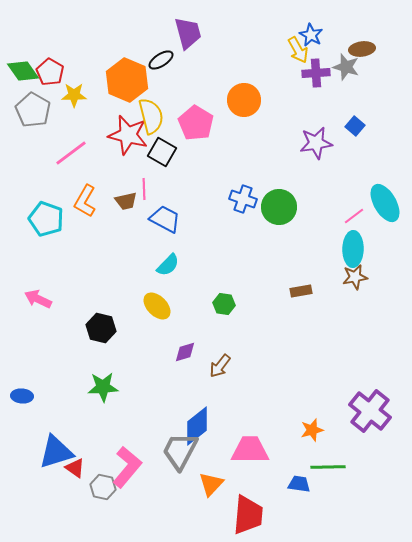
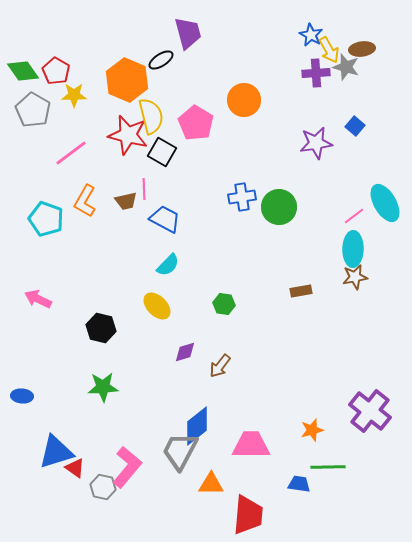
yellow arrow at (298, 50): moved 31 px right
red pentagon at (50, 72): moved 6 px right, 1 px up
blue cross at (243, 199): moved 1 px left, 2 px up; rotated 28 degrees counterclockwise
pink trapezoid at (250, 450): moved 1 px right, 5 px up
orange triangle at (211, 484): rotated 48 degrees clockwise
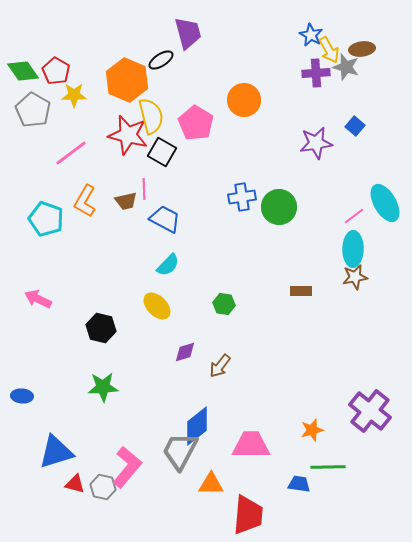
brown rectangle at (301, 291): rotated 10 degrees clockwise
red triangle at (75, 468): moved 16 px down; rotated 20 degrees counterclockwise
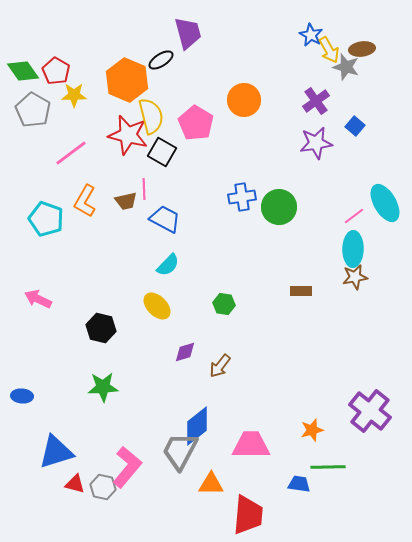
purple cross at (316, 73): moved 28 px down; rotated 32 degrees counterclockwise
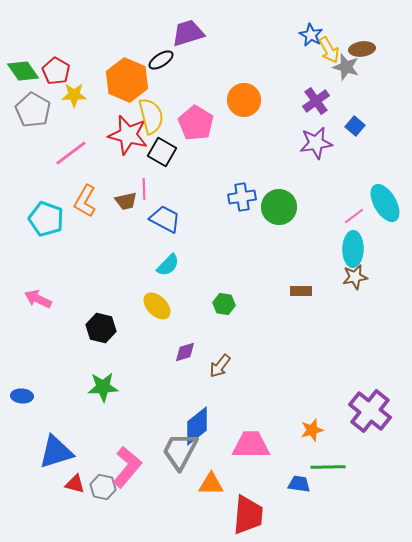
purple trapezoid at (188, 33): rotated 92 degrees counterclockwise
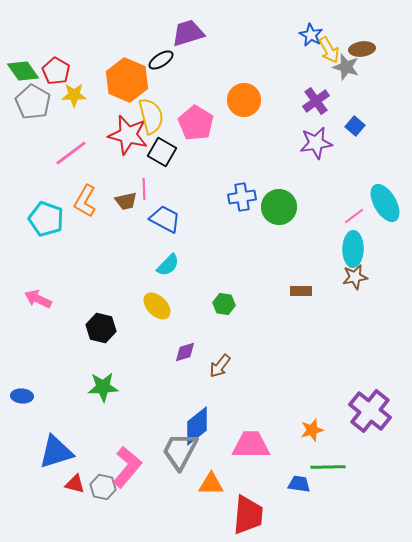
gray pentagon at (33, 110): moved 8 px up
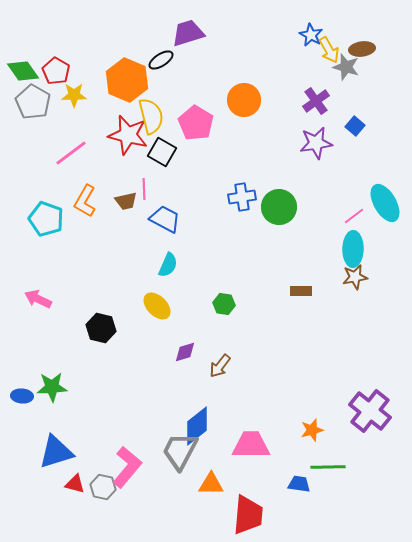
cyan semicircle at (168, 265): rotated 20 degrees counterclockwise
green star at (103, 387): moved 51 px left
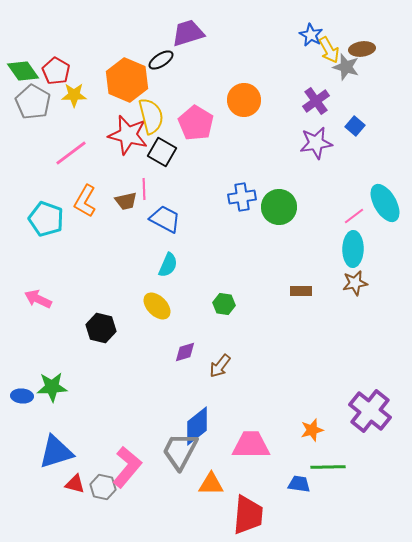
brown star at (355, 277): moved 6 px down
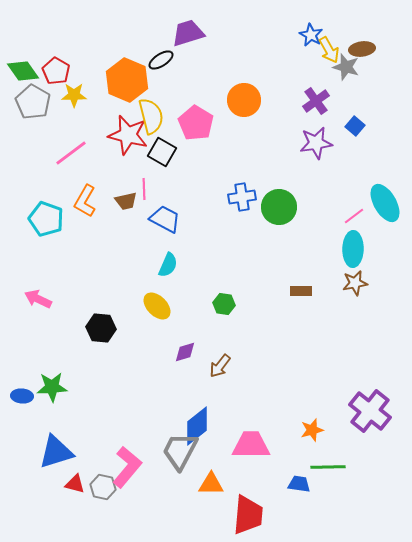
black hexagon at (101, 328): rotated 8 degrees counterclockwise
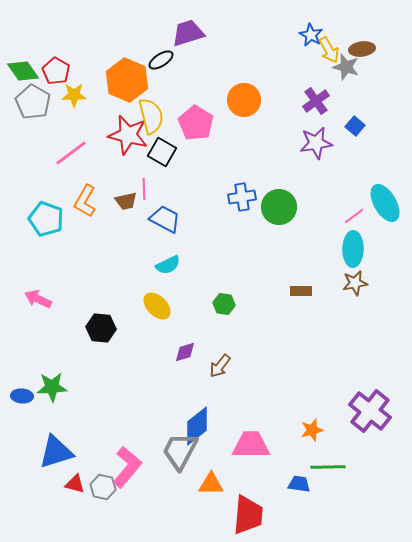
cyan semicircle at (168, 265): rotated 40 degrees clockwise
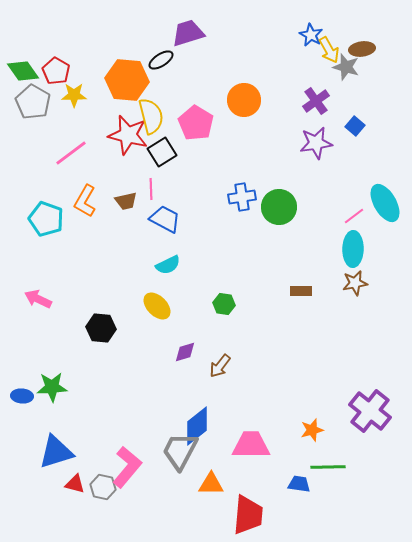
orange hexagon at (127, 80): rotated 18 degrees counterclockwise
black square at (162, 152): rotated 28 degrees clockwise
pink line at (144, 189): moved 7 px right
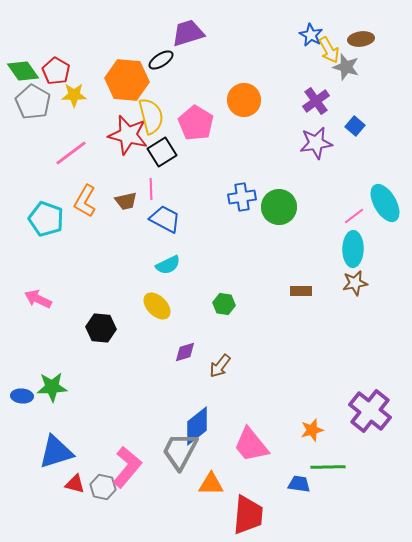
brown ellipse at (362, 49): moved 1 px left, 10 px up
pink trapezoid at (251, 445): rotated 129 degrees counterclockwise
